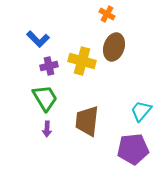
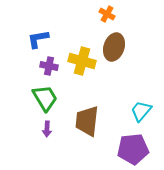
blue L-shape: rotated 125 degrees clockwise
purple cross: rotated 24 degrees clockwise
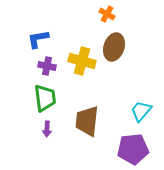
purple cross: moved 2 px left
green trapezoid: rotated 24 degrees clockwise
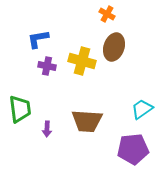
green trapezoid: moved 25 px left, 11 px down
cyan trapezoid: moved 1 px right, 2 px up; rotated 15 degrees clockwise
brown trapezoid: rotated 92 degrees counterclockwise
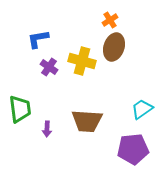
orange cross: moved 3 px right, 6 px down; rotated 28 degrees clockwise
purple cross: moved 2 px right, 1 px down; rotated 24 degrees clockwise
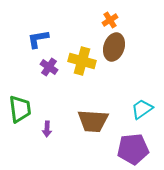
brown trapezoid: moved 6 px right
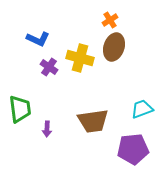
blue L-shape: rotated 145 degrees counterclockwise
yellow cross: moved 2 px left, 3 px up
cyan trapezoid: rotated 15 degrees clockwise
brown trapezoid: rotated 12 degrees counterclockwise
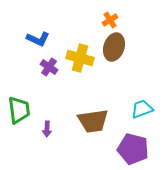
green trapezoid: moved 1 px left, 1 px down
purple pentagon: rotated 20 degrees clockwise
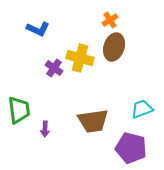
blue L-shape: moved 10 px up
purple cross: moved 5 px right, 1 px down
purple arrow: moved 2 px left
purple pentagon: moved 2 px left, 1 px up
